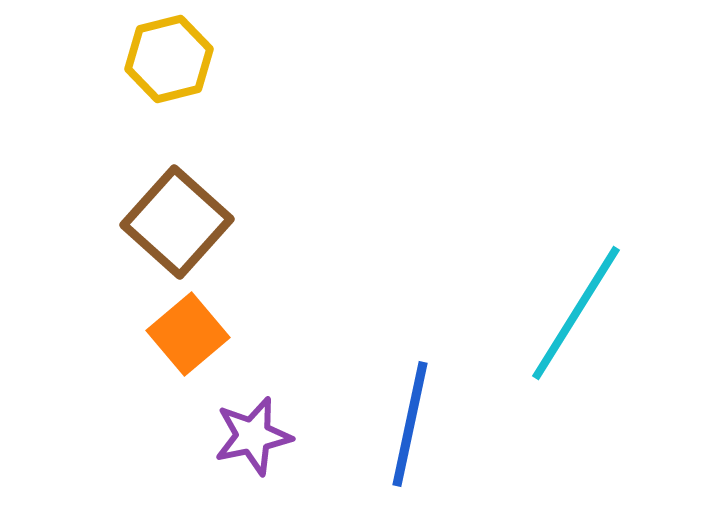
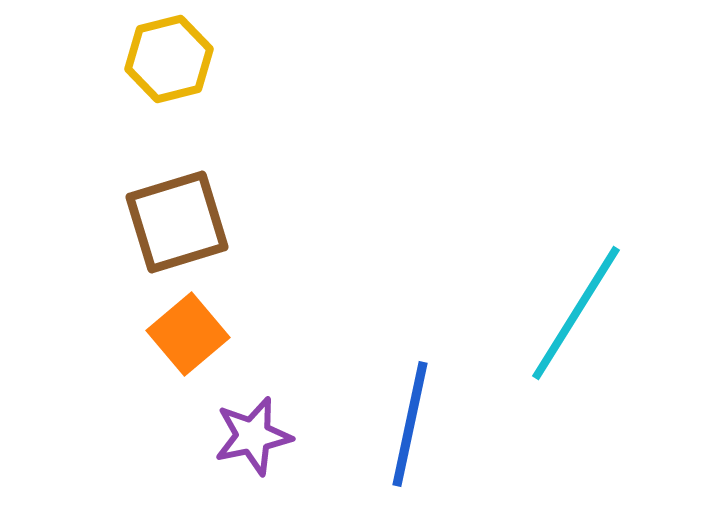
brown square: rotated 31 degrees clockwise
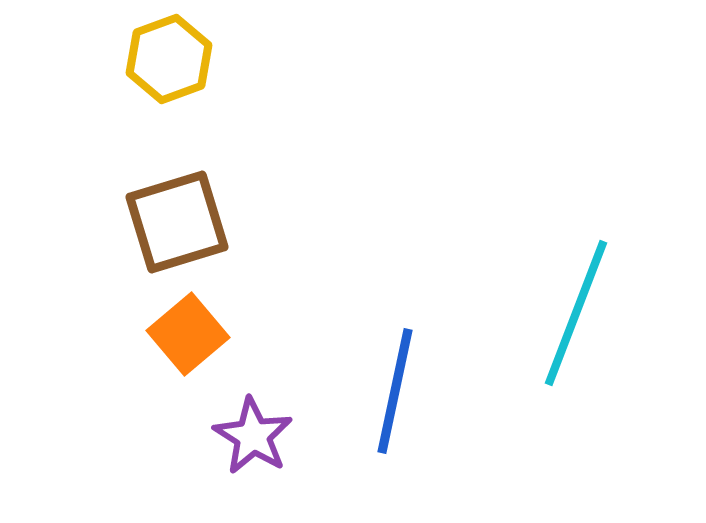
yellow hexagon: rotated 6 degrees counterclockwise
cyan line: rotated 11 degrees counterclockwise
blue line: moved 15 px left, 33 px up
purple star: rotated 28 degrees counterclockwise
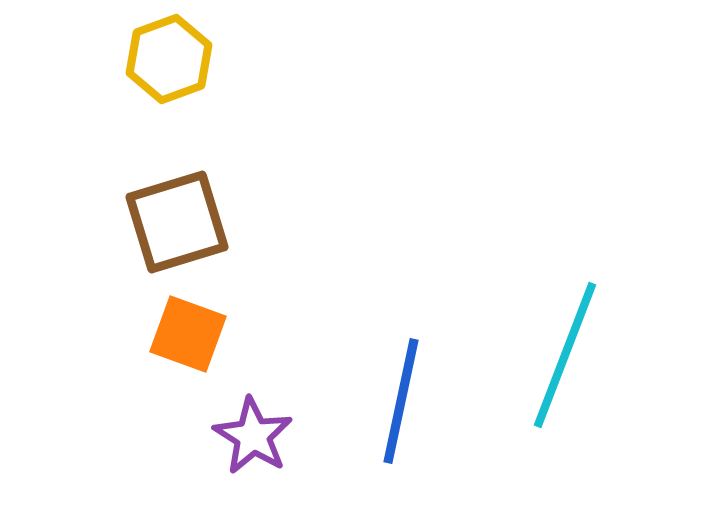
cyan line: moved 11 px left, 42 px down
orange square: rotated 30 degrees counterclockwise
blue line: moved 6 px right, 10 px down
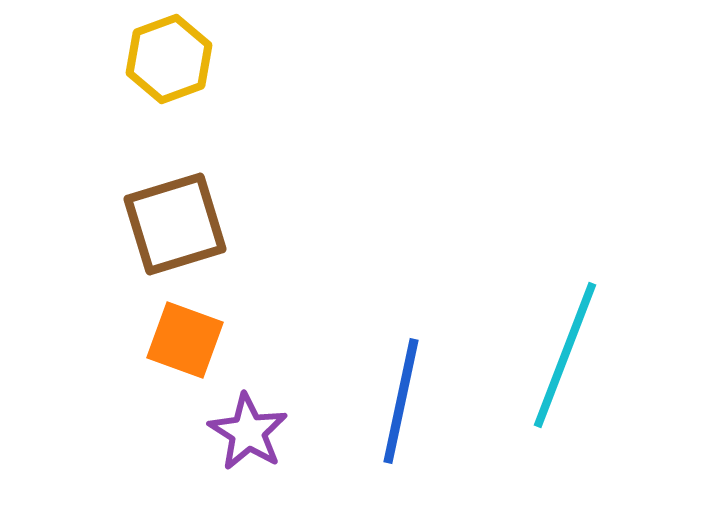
brown square: moved 2 px left, 2 px down
orange square: moved 3 px left, 6 px down
purple star: moved 5 px left, 4 px up
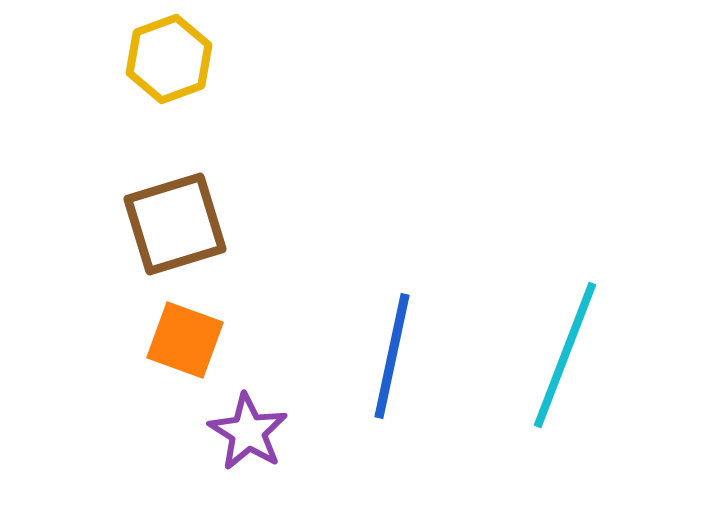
blue line: moved 9 px left, 45 px up
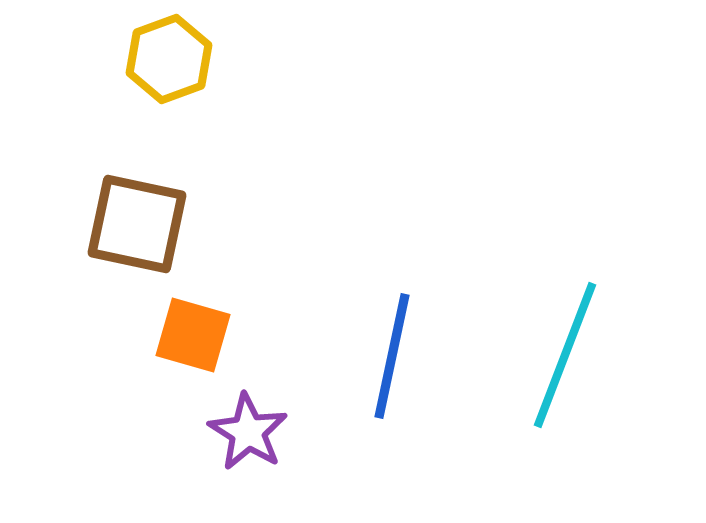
brown square: moved 38 px left; rotated 29 degrees clockwise
orange square: moved 8 px right, 5 px up; rotated 4 degrees counterclockwise
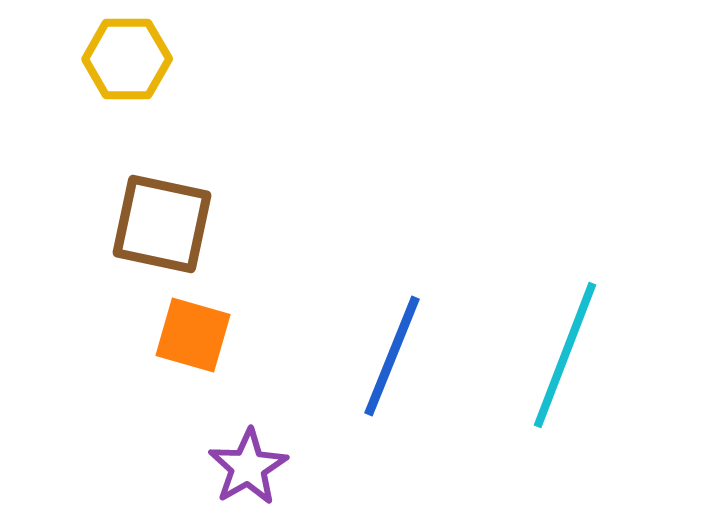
yellow hexagon: moved 42 px left; rotated 20 degrees clockwise
brown square: moved 25 px right
blue line: rotated 10 degrees clockwise
purple star: moved 35 px down; rotated 10 degrees clockwise
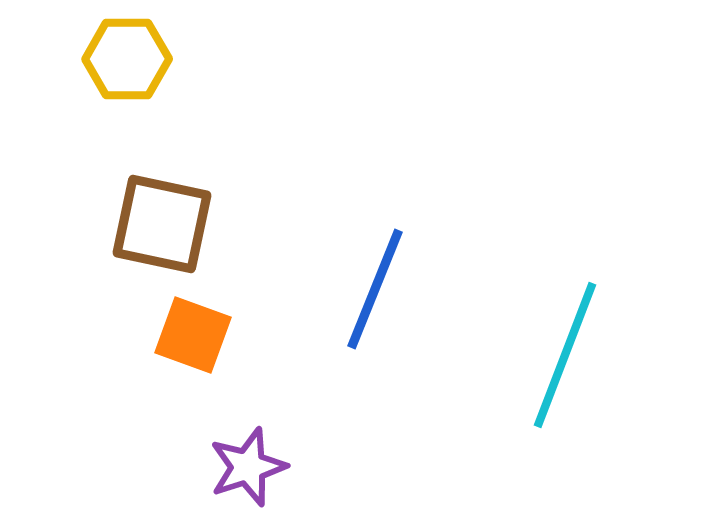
orange square: rotated 4 degrees clockwise
blue line: moved 17 px left, 67 px up
purple star: rotated 12 degrees clockwise
